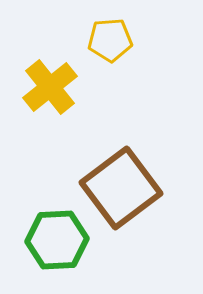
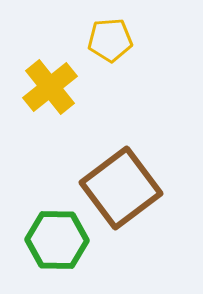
green hexagon: rotated 4 degrees clockwise
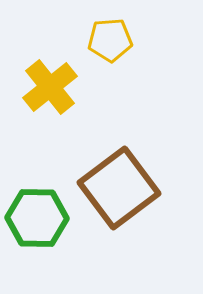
brown square: moved 2 px left
green hexagon: moved 20 px left, 22 px up
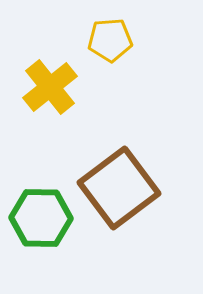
green hexagon: moved 4 px right
